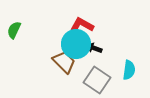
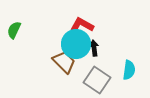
black arrow: rotated 63 degrees clockwise
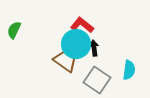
red L-shape: rotated 10 degrees clockwise
brown trapezoid: moved 1 px right, 1 px up; rotated 10 degrees counterclockwise
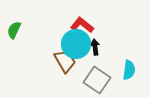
black arrow: moved 1 px right, 1 px up
brown trapezoid: rotated 25 degrees clockwise
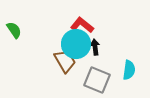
green semicircle: rotated 120 degrees clockwise
gray square: rotated 12 degrees counterclockwise
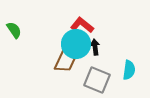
brown trapezoid: rotated 55 degrees clockwise
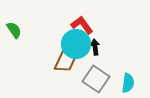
red L-shape: rotated 15 degrees clockwise
cyan semicircle: moved 1 px left, 13 px down
gray square: moved 1 px left, 1 px up; rotated 12 degrees clockwise
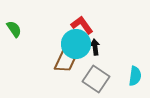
green semicircle: moved 1 px up
cyan semicircle: moved 7 px right, 7 px up
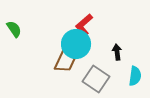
red L-shape: moved 2 px right; rotated 95 degrees counterclockwise
black arrow: moved 22 px right, 5 px down
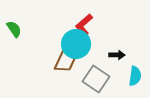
black arrow: moved 3 px down; rotated 98 degrees clockwise
